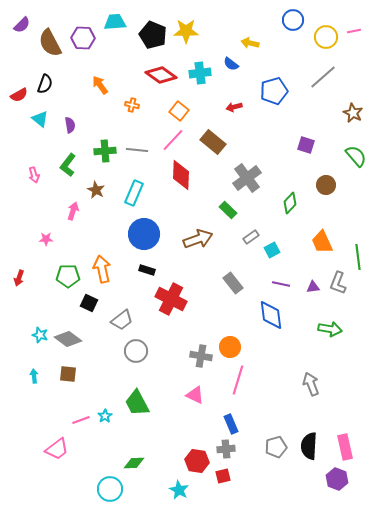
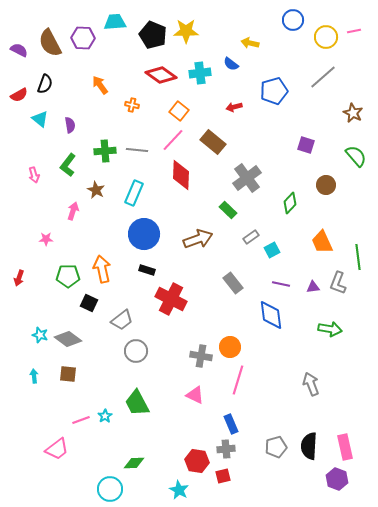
purple semicircle at (22, 25): moved 3 px left, 25 px down; rotated 108 degrees counterclockwise
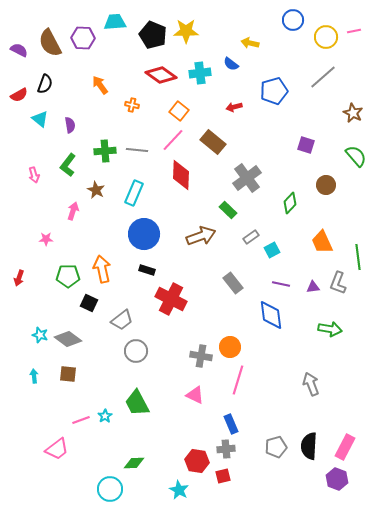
brown arrow at (198, 239): moved 3 px right, 3 px up
pink rectangle at (345, 447): rotated 40 degrees clockwise
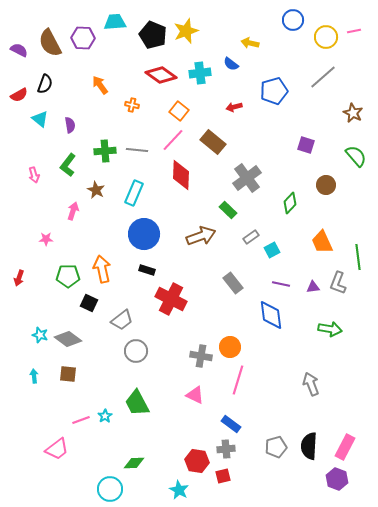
yellow star at (186, 31): rotated 20 degrees counterclockwise
blue rectangle at (231, 424): rotated 30 degrees counterclockwise
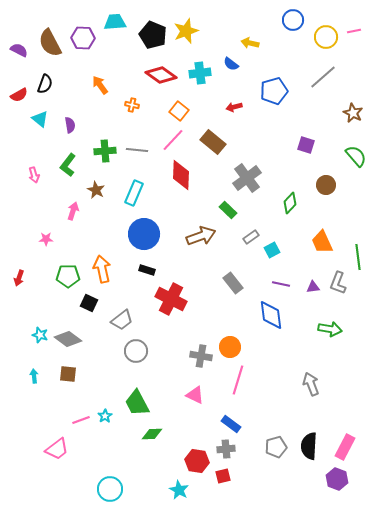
green diamond at (134, 463): moved 18 px right, 29 px up
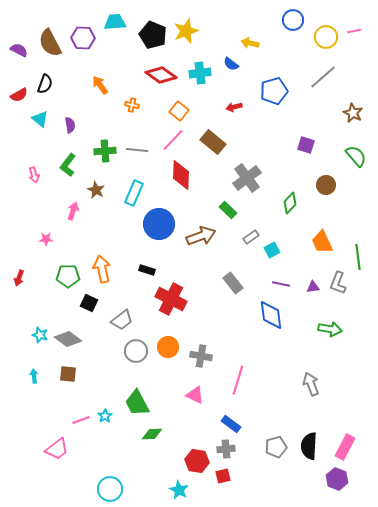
blue circle at (144, 234): moved 15 px right, 10 px up
orange circle at (230, 347): moved 62 px left
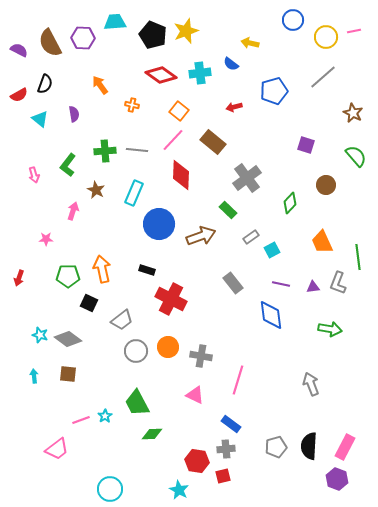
purple semicircle at (70, 125): moved 4 px right, 11 px up
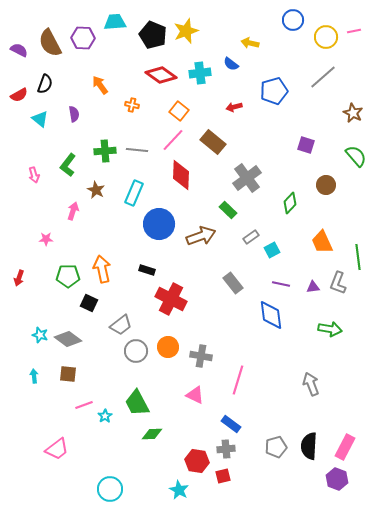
gray trapezoid at (122, 320): moved 1 px left, 5 px down
pink line at (81, 420): moved 3 px right, 15 px up
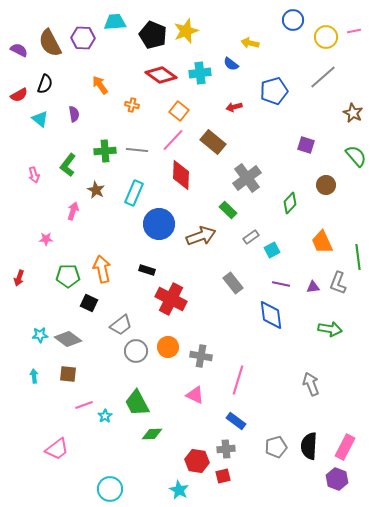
cyan star at (40, 335): rotated 21 degrees counterclockwise
blue rectangle at (231, 424): moved 5 px right, 3 px up
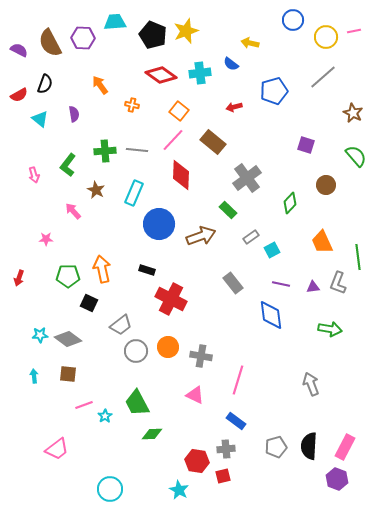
pink arrow at (73, 211): rotated 60 degrees counterclockwise
